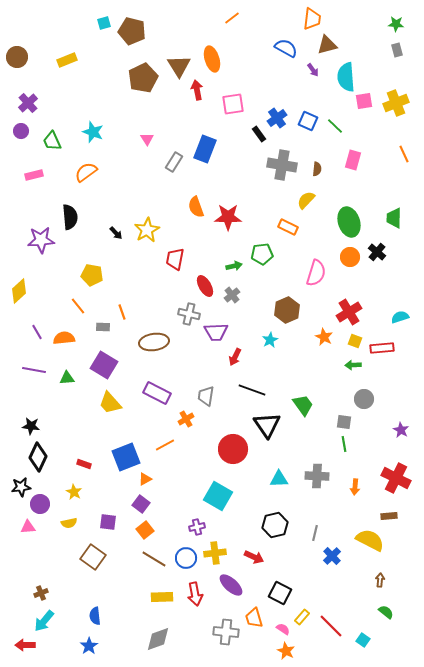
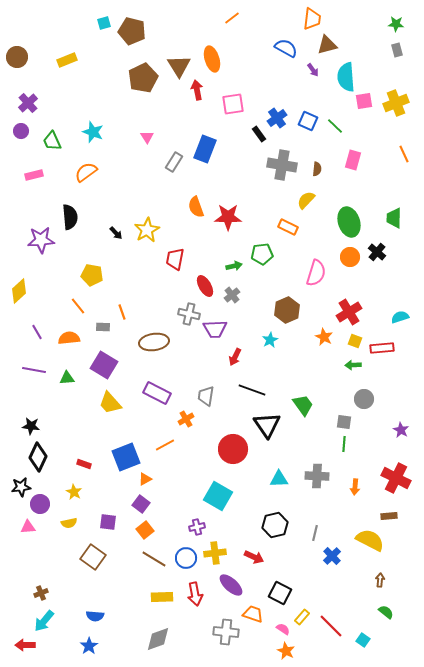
pink triangle at (147, 139): moved 2 px up
purple trapezoid at (216, 332): moved 1 px left, 3 px up
orange semicircle at (64, 338): moved 5 px right
green line at (344, 444): rotated 14 degrees clockwise
blue semicircle at (95, 616): rotated 78 degrees counterclockwise
orange trapezoid at (254, 618): moved 1 px left, 4 px up; rotated 125 degrees clockwise
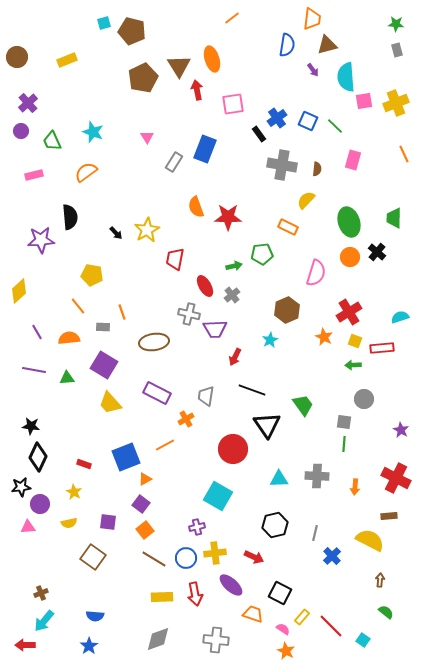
blue semicircle at (286, 48): moved 1 px right, 3 px up; rotated 70 degrees clockwise
gray cross at (226, 632): moved 10 px left, 8 px down
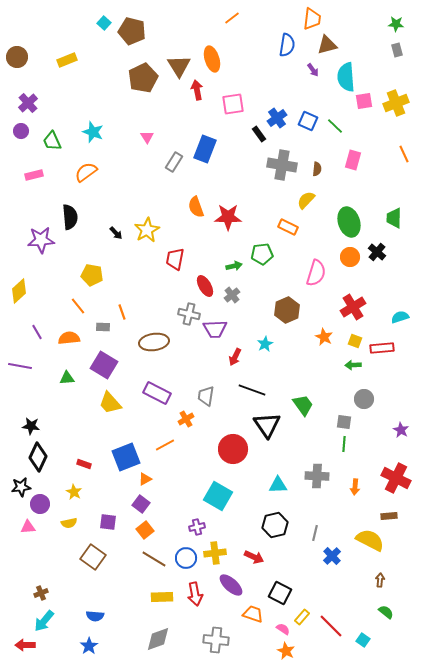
cyan square at (104, 23): rotated 32 degrees counterclockwise
red cross at (349, 312): moved 4 px right, 5 px up
cyan star at (270, 340): moved 5 px left, 4 px down
purple line at (34, 370): moved 14 px left, 4 px up
cyan triangle at (279, 479): moved 1 px left, 6 px down
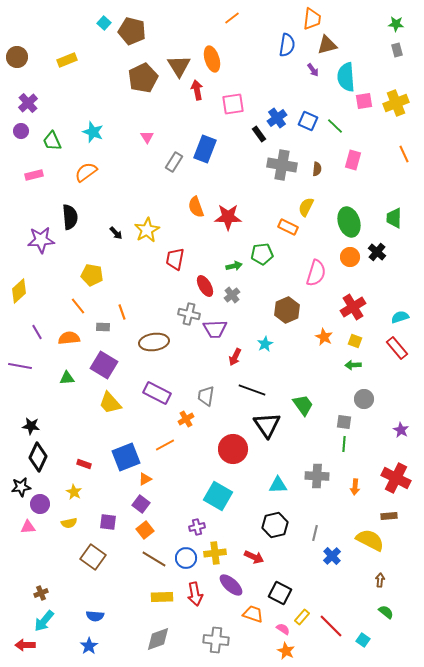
yellow semicircle at (306, 200): moved 7 px down; rotated 18 degrees counterclockwise
red rectangle at (382, 348): moved 15 px right; rotated 55 degrees clockwise
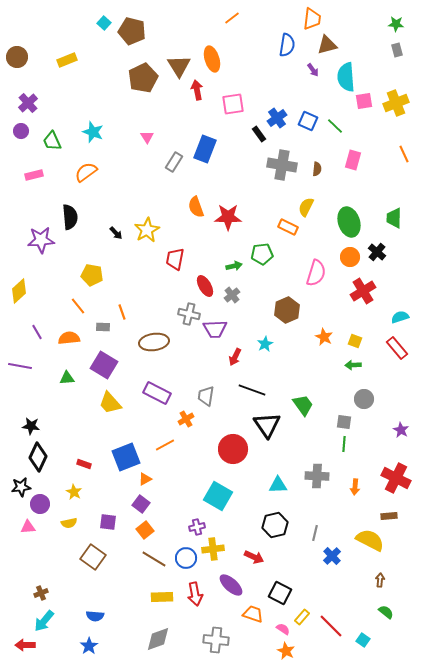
red cross at (353, 307): moved 10 px right, 16 px up
yellow cross at (215, 553): moved 2 px left, 4 px up
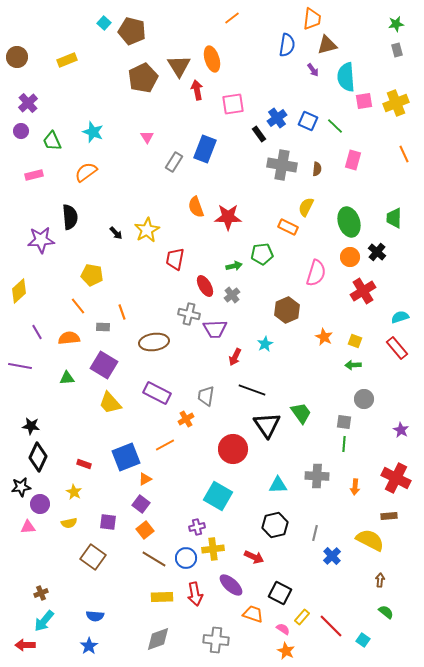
green star at (396, 24): rotated 14 degrees counterclockwise
green trapezoid at (303, 405): moved 2 px left, 8 px down
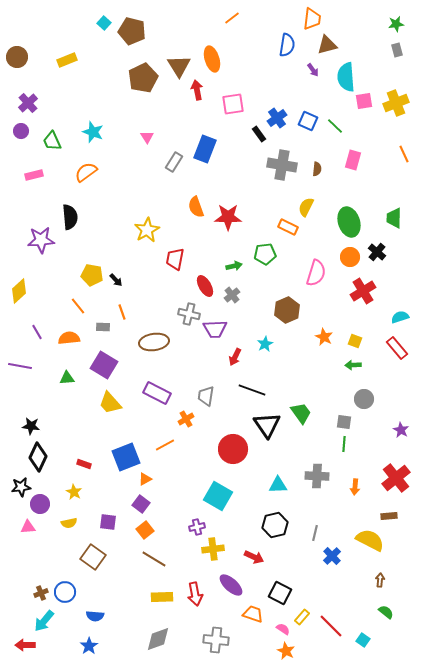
black arrow at (116, 233): moved 47 px down
green pentagon at (262, 254): moved 3 px right
red cross at (396, 478): rotated 24 degrees clockwise
blue circle at (186, 558): moved 121 px left, 34 px down
